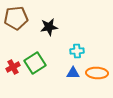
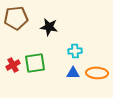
black star: rotated 18 degrees clockwise
cyan cross: moved 2 px left
green square: rotated 25 degrees clockwise
red cross: moved 2 px up
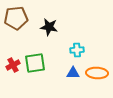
cyan cross: moved 2 px right, 1 px up
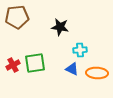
brown pentagon: moved 1 px right, 1 px up
black star: moved 11 px right
cyan cross: moved 3 px right
blue triangle: moved 1 px left, 4 px up; rotated 24 degrees clockwise
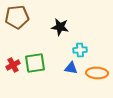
blue triangle: moved 1 px left, 1 px up; rotated 16 degrees counterclockwise
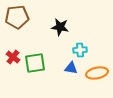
red cross: moved 8 px up; rotated 24 degrees counterclockwise
orange ellipse: rotated 15 degrees counterclockwise
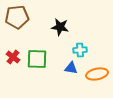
green square: moved 2 px right, 4 px up; rotated 10 degrees clockwise
orange ellipse: moved 1 px down
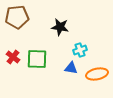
cyan cross: rotated 16 degrees counterclockwise
